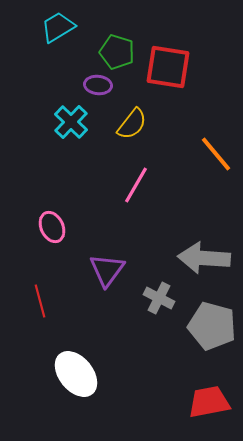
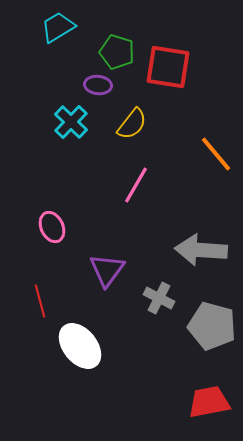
gray arrow: moved 3 px left, 8 px up
white ellipse: moved 4 px right, 28 px up
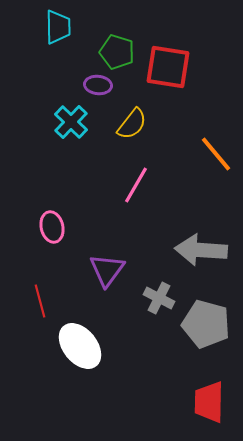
cyan trapezoid: rotated 120 degrees clockwise
pink ellipse: rotated 12 degrees clockwise
gray pentagon: moved 6 px left, 2 px up
red trapezoid: rotated 78 degrees counterclockwise
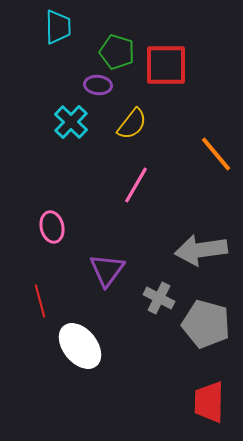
red square: moved 2 px left, 2 px up; rotated 9 degrees counterclockwise
gray arrow: rotated 12 degrees counterclockwise
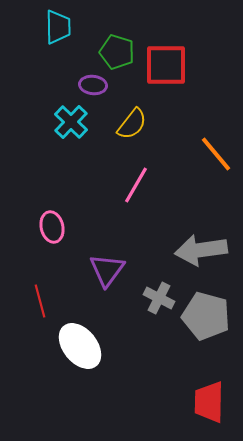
purple ellipse: moved 5 px left
gray pentagon: moved 8 px up
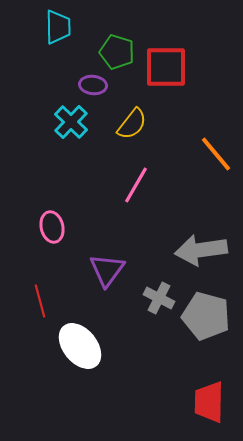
red square: moved 2 px down
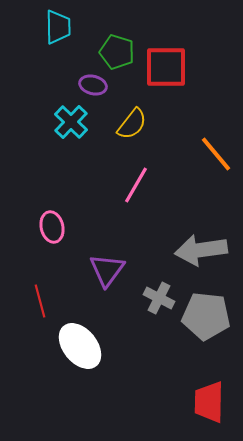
purple ellipse: rotated 8 degrees clockwise
gray pentagon: rotated 9 degrees counterclockwise
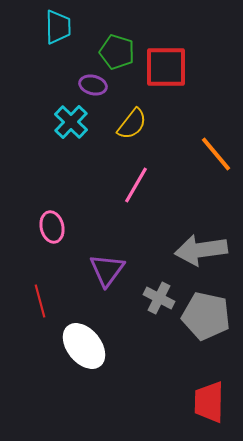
gray pentagon: rotated 6 degrees clockwise
white ellipse: moved 4 px right
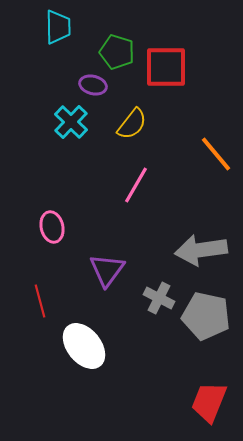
red trapezoid: rotated 21 degrees clockwise
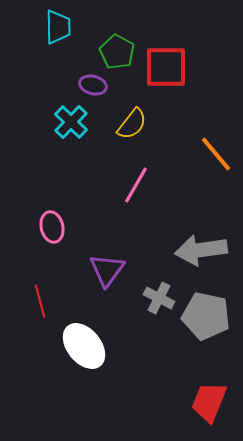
green pentagon: rotated 12 degrees clockwise
